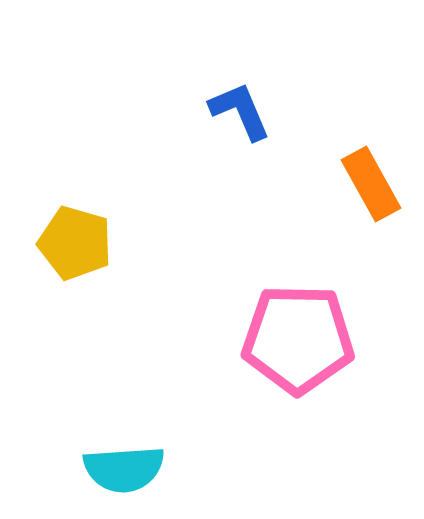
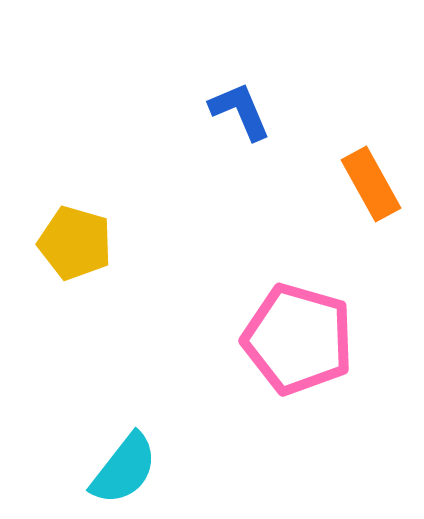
pink pentagon: rotated 15 degrees clockwise
cyan semicircle: rotated 48 degrees counterclockwise
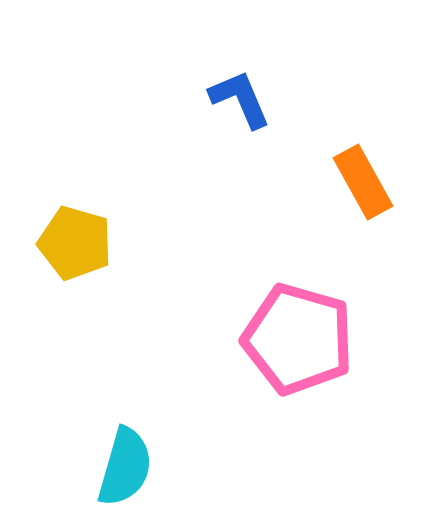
blue L-shape: moved 12 px up
orange rectangle: moved 8 px left, 2 px up
cyan semicircle: moved 1 px right, 2 px up; rotated 22 degrees counterclockwise
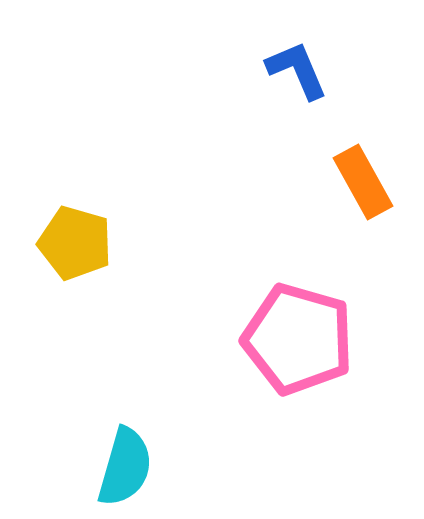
blue L-shape: moved 57 px right, 29 px up
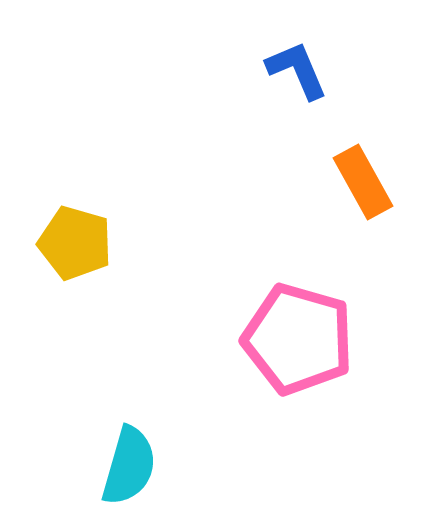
cyan semicircle: moved 4 px right, 1 px up
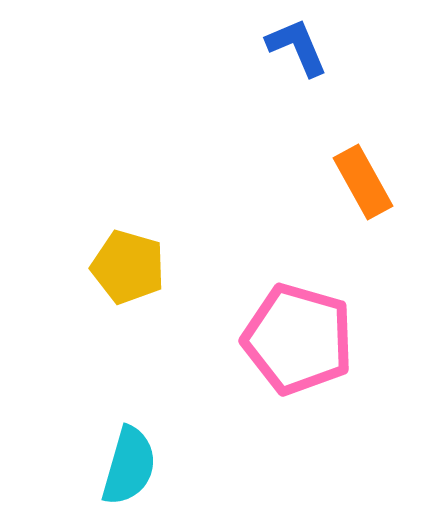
blue L-shape: moved 23 px up
yellow pentagon: moved 53 px right, 24 px down
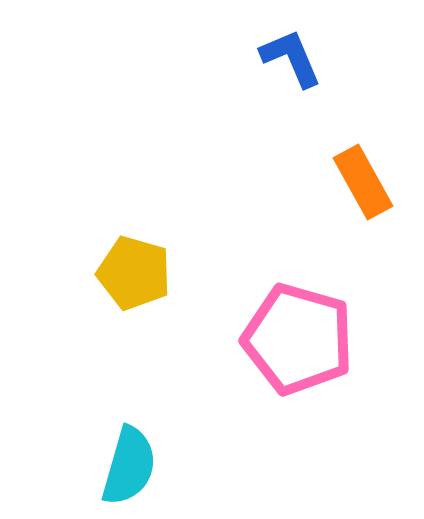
blue L-shape: moved 6 px left, 11 px down
yellow pentagon: moved 6 px right, 6 px down
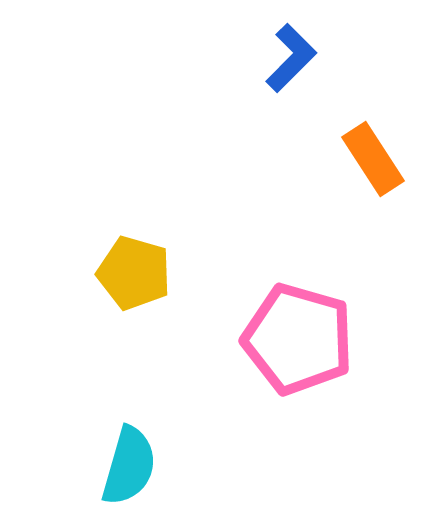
blue L-shape: rotated 68 degrees clockwise
orange rectangle: moved 10 px right, 23 px up; rotated 4 degrees counterclockwise
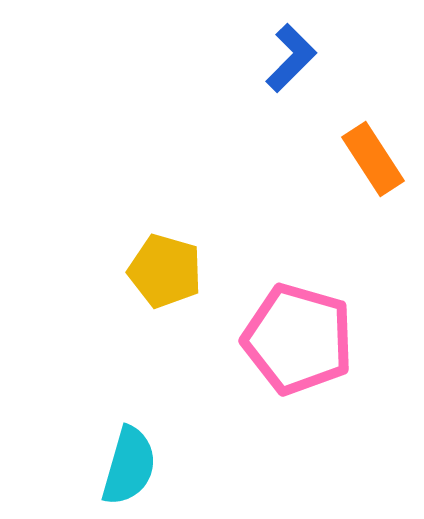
yellow pentagon: moved 31 px right, 2 px up
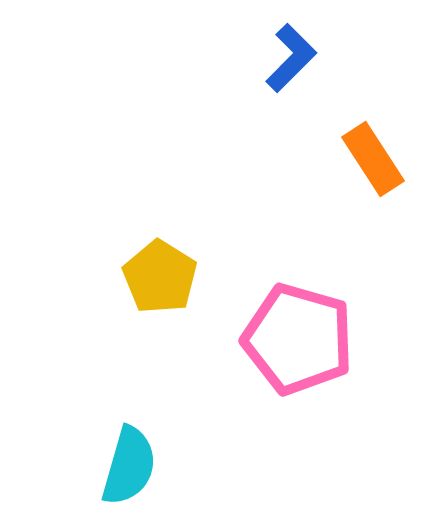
yellow pentagon: moved 5 px left, 6 px down; rotated 16 degrees clockwise
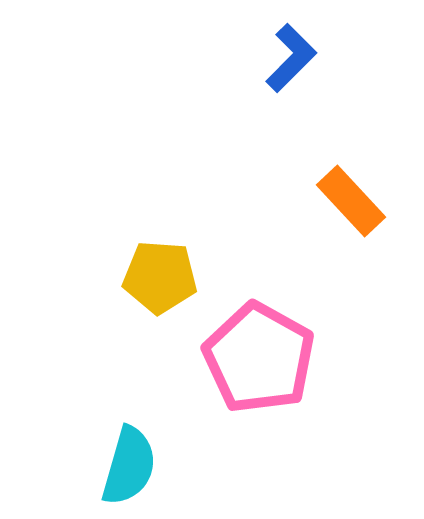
orange rectangle: moved 22 px left, 42 px down; rotated 10 degrees counterclockwise
yellow pentagon: rotated 28 degrees counterclockwise
pink pentagon: moved 39 px left, 19 px down; rotated 13 degrees clockwise
